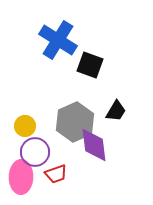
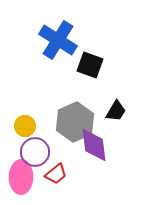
red trapezoid: rotated 20 degrees counterclockwise
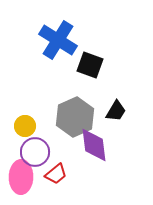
gray hexagon: moved 5 px up
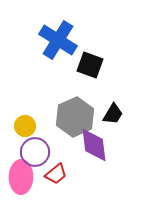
black trapezoid: moved 3 px left, 3 px down
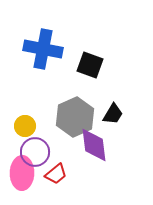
blue cross: moved 15 px left, 9 px down; rotated 21 degrees counterclockwise
pink ellipse: moved 1 px right, 4 px up
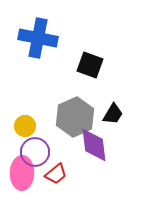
blue cross: moved 5 px left, 11 px up
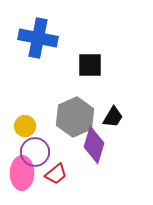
black square: rotated 20 degrees counterclockwise
black trapezoid: moved 3 px down
purple diamond: rotated 24 degrees clockwise
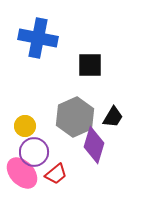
purple circle: moved 1 px left
pink ellipse: rotated 44 degrees counterclockwise
